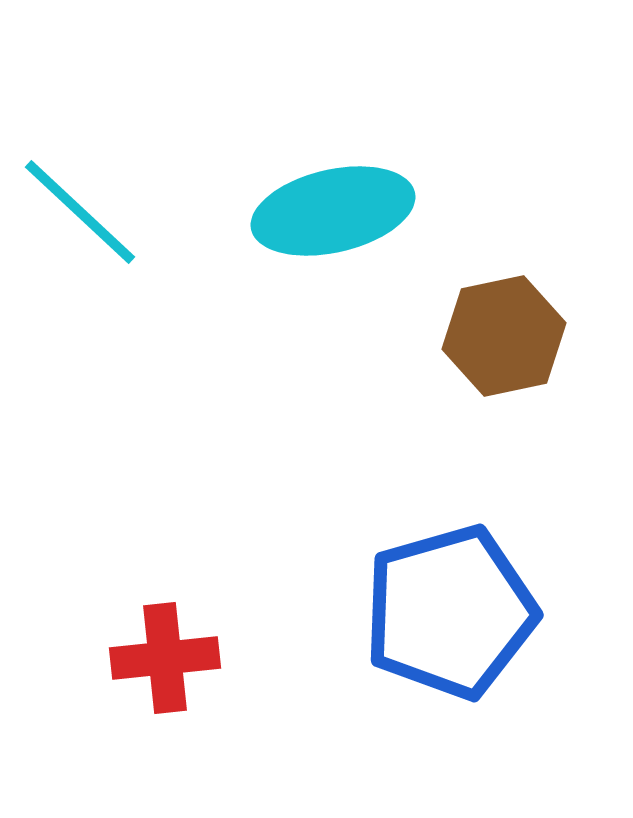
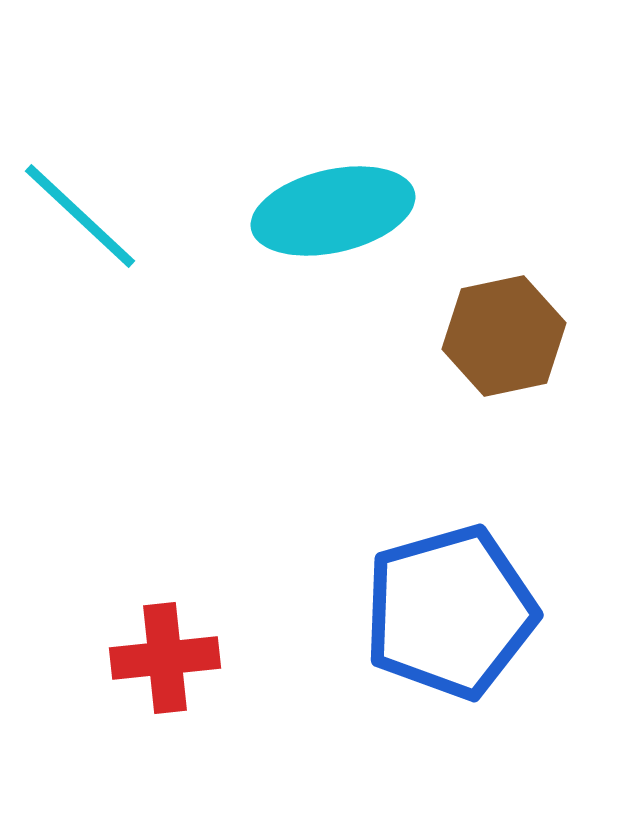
cyan line: moved 4 px down
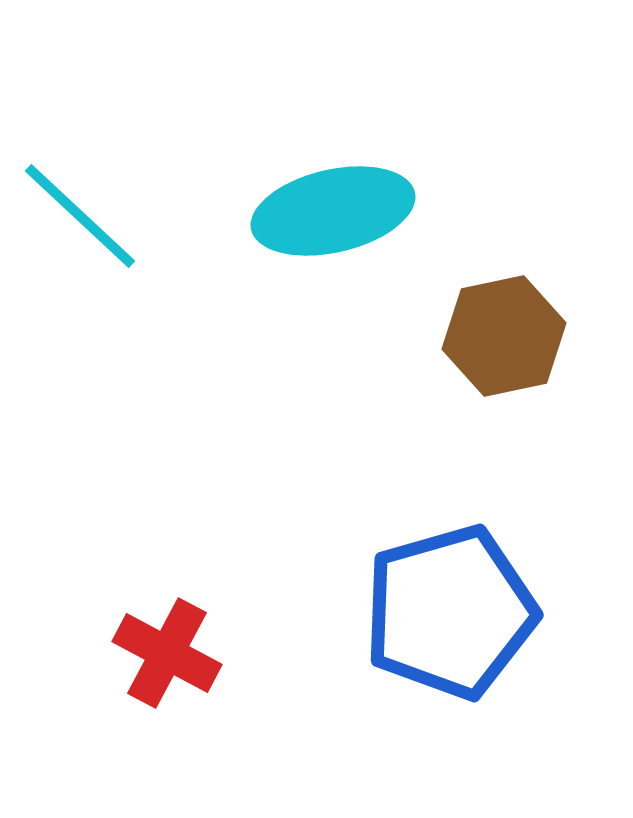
red cross: moved 2 px right, 5 px up; rotated 34 degrees clockwise
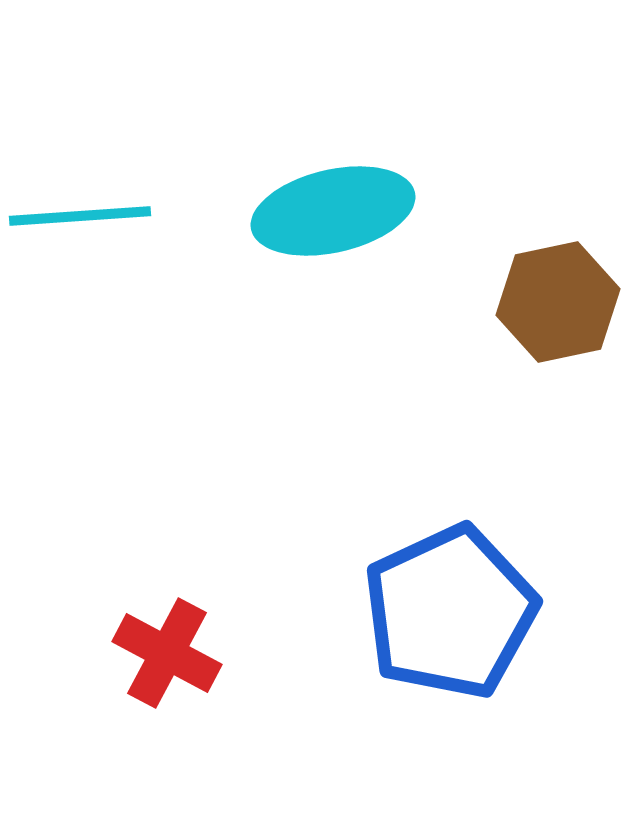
cyan line: rotated 47 degrees counterclockwise
brown hexagon: moved 54 px right, 34 px up
blue pentagon: rotated 9 degrees counterclockwise
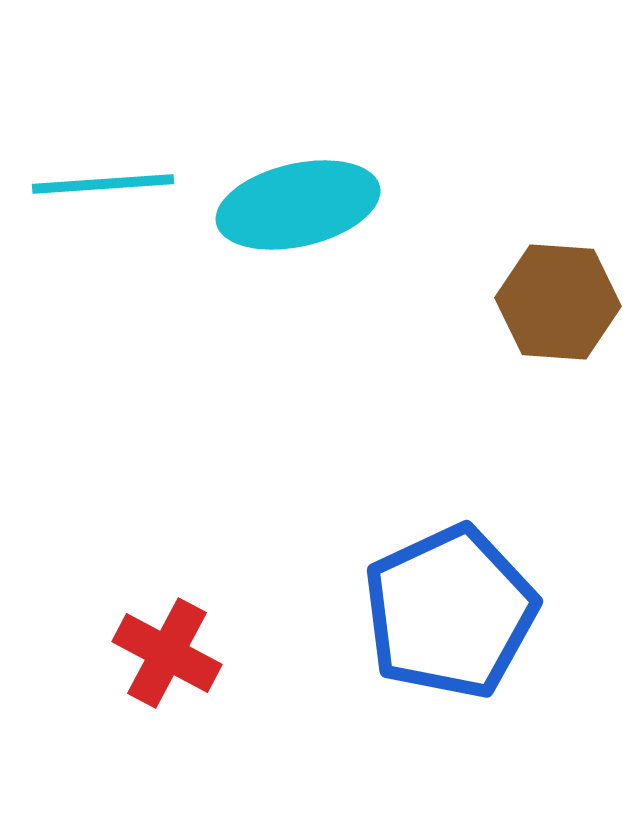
cyan ellipse: moved 35 px left, 6 px up
cyan line: moved 23 px right, 32 px up
brown hexagon: rotated 16 degrees clockwise
